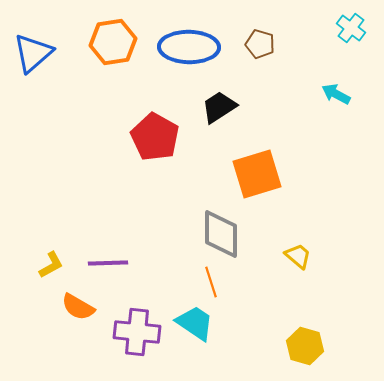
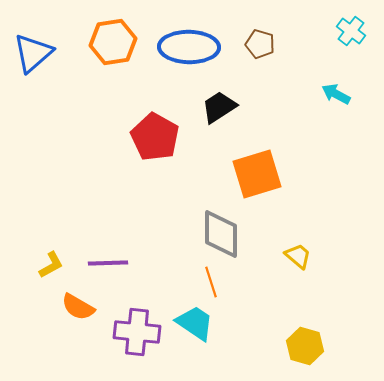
cyan cross: moved 3 px down
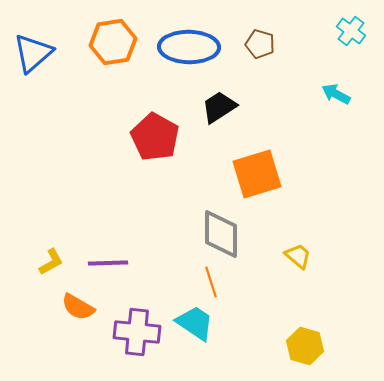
yellow L-shape: moved 3 px up
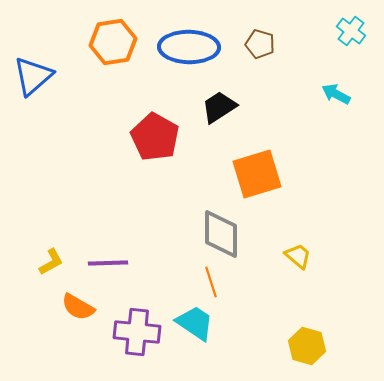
blue triangle: moved 23 px down
yellow hexagon: moved 2 px right
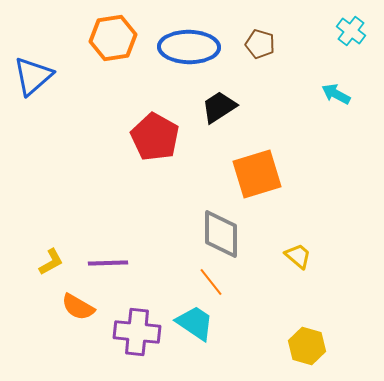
orange hexagon: moved 4 px up
orange line: rotated 20 degrees counterclockwise
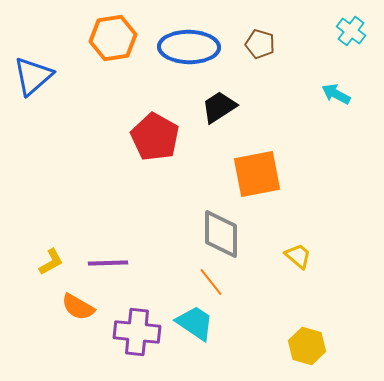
orange square: rotated 6 degrees clockwise
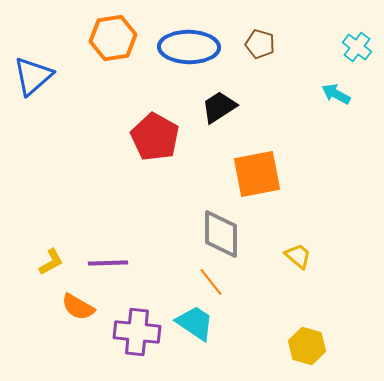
cyan cross: moved 6 px right, 16 px down
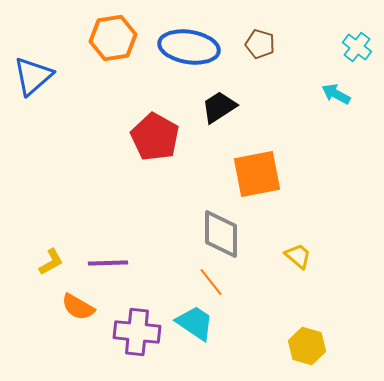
blue ellipse: rotated 8 degrees clockwise
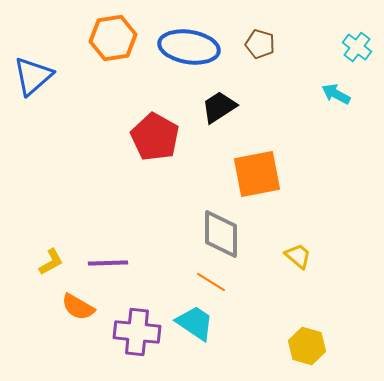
orange line: rotated 20 degrees counterclockwise
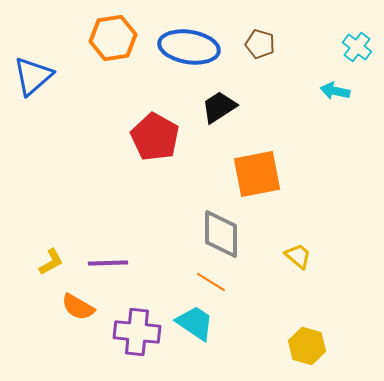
cyan arrow: moved 1 px left, 3 px up; rotated 16 degrees counterclockwise
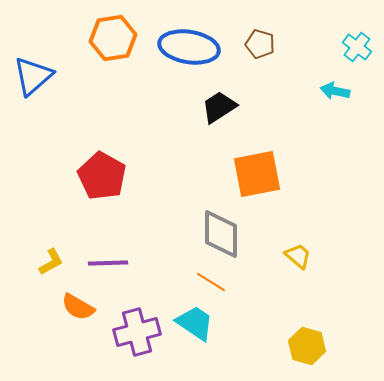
red pentagon: moved 53 px left, 39 px down
purple cross: rotated 21 degrees counterclockwise
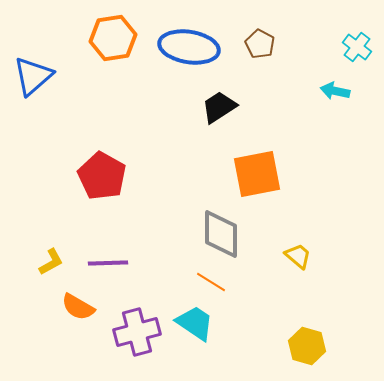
brown pentagon: rotated 12 degrees clockwise
